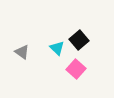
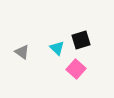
black square: moved 2 px right; rotated 24 degrees clockwise
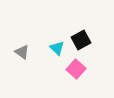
black square: rotated 12 degrees counterclockwise
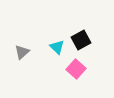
cyan triangle: moved 1 px up
gray triangle: rotated 42 degrees clockwise
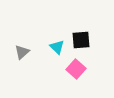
black square: rotated 24 degrees clockwise
